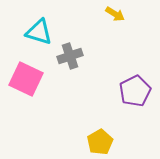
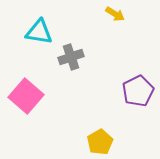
cyan triangle: rotated 8 degrees counterclockwise
gray cross: moved 1 px right, 1 px down
pink square: moved 17 px down; rotated 16 degrees clockwise
purple pentagon: moved 3 px right
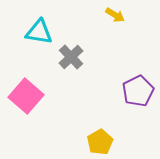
yellow arrow: moved 1 px down
gray cross: rotated 25 degrees counterclockwise
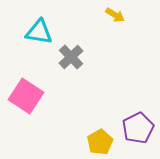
purple pentagon: moved 37 px down
pink square: rotated 8 degrees counterclockwise
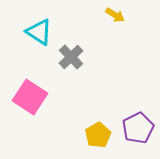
cyan triangle: rotated 24 degrees clockwise
pink square: moved 4 px right, 1 px down
yellow pentagon: moved 2 px left, 7 px up
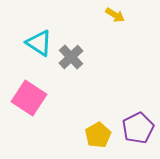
cyan triangle: moved 11 px down
pink square: moved 1 px left, 1 px down
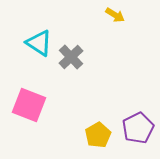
pink square: moved 7 px down; rotated 12 degrees counterclockwise
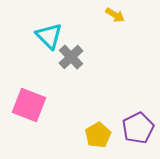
cyan triangle: moved 10 px right, 7 px up; rotated 12 degrees clockwise
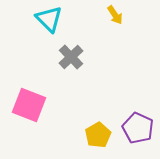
yellow arrow: rotated 24 degrees clockwise
cyan triangle: moved 17 px up
purple pentagon: rotated 20 degrees counterclockwise
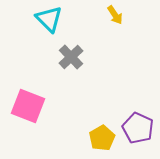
pink square: moved 1 px left, 1 px down
yellow pentagon: moved 4 px right, 3 px down
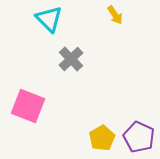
gray cross: moved 2 px down
purple pentagon: moved 1 px right, 9 px down
